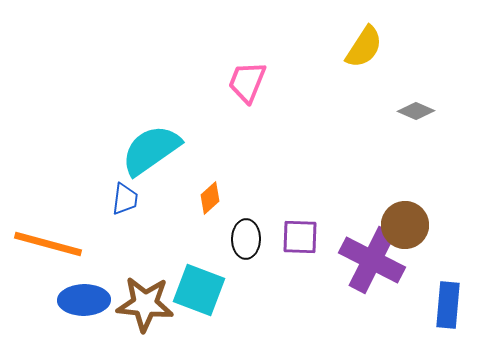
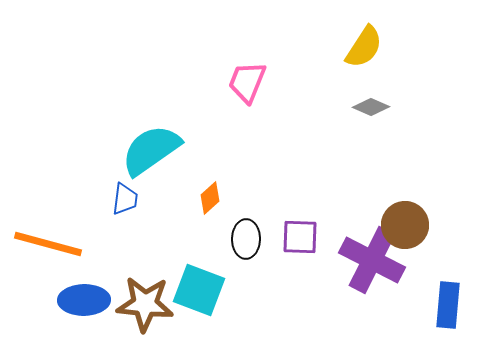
gray diamond: moved 45 px left, 4 px up
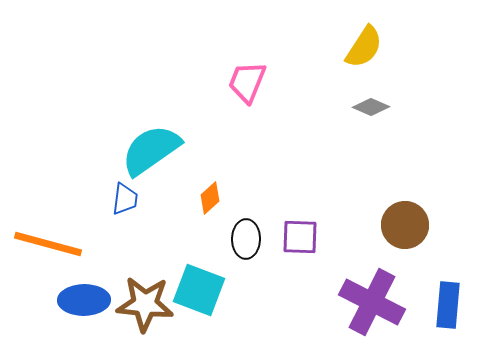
purple cross: moved 42 px down
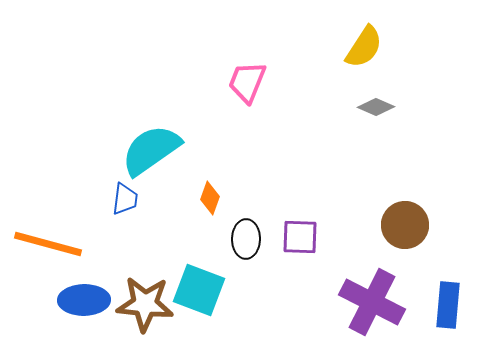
gray diamond: moved 5 px right
orange diamond: rotated 28 degrees counterclockwise
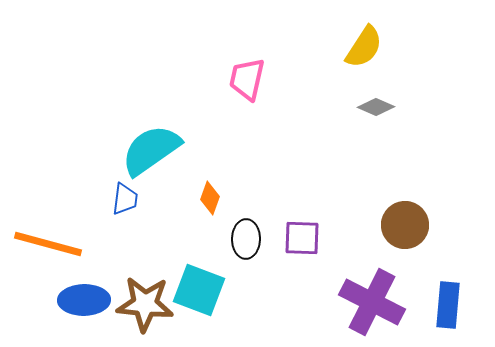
pink trapezoid: moved 3 px up; rotated 9 degrees counterclockwise
purple square: moved 2 px right, 1 px down
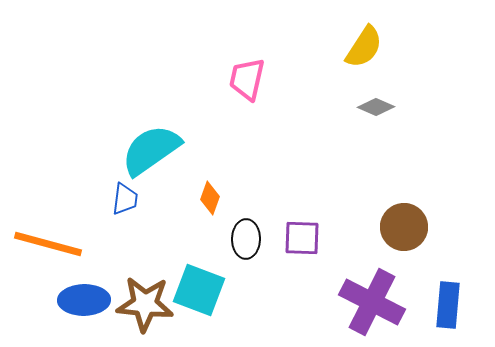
brown circle: moved 1 px left, 2 px down
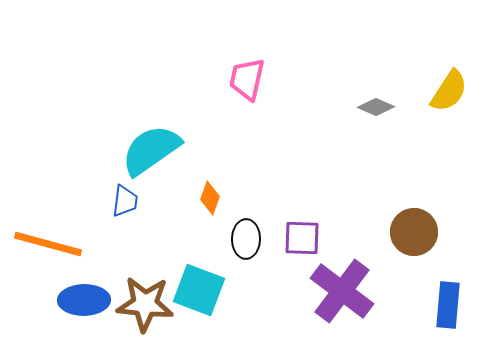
yellow semicircle: moved 85 px right, 44 px down
blue trapezoid: moved 2 px down
brown circle: moved 10 px right, 5 px down
purple cross: moved 30 px left, 11 px up; rotated 10 degrees clockwise
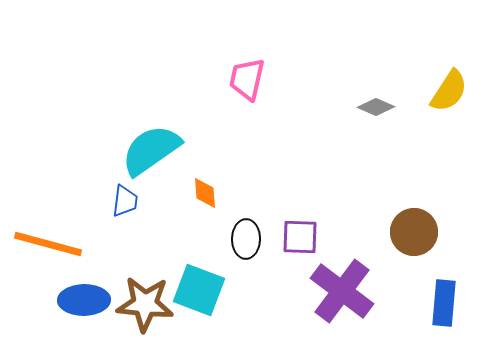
orange diamond: moved 5 px left, 5 px up; rotated 24 degrees counterclockwise
purple square: moved 2 px left, 1 px up
blue rectangle: moved 4 px left, 2 px up
